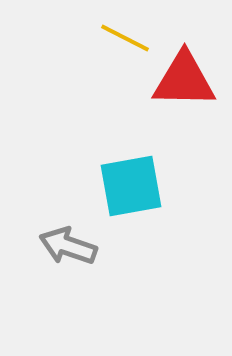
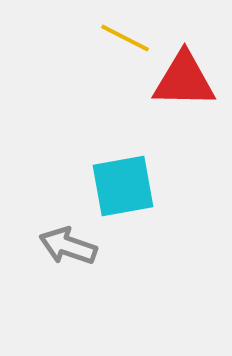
cyan square: moved 8 px left
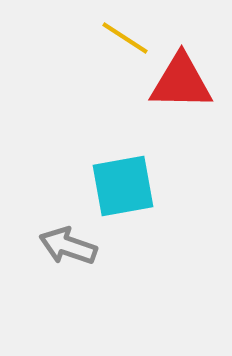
yellow line: rotated 6 degrees clockwise
red triangle: moved 3 px left, 2 px down
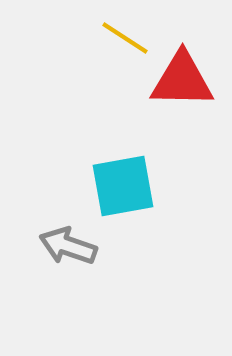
red triangle: moved 1 px right, 2 px up
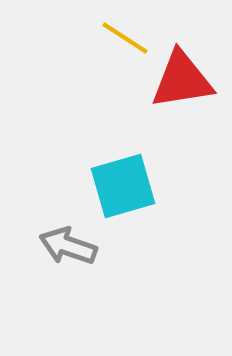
red triangle: rotated 10 degrees counterclockwise
cyan square: rotated 6 degrees counterclockwise
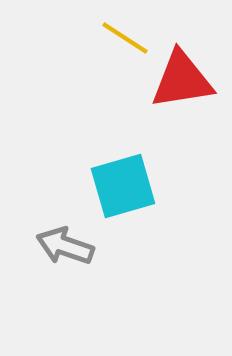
gray arrow: moved 3 px left
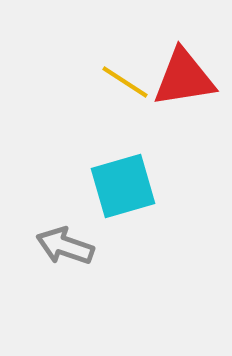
yellow line: moved 44 px down
red triangle: moved 2 px right, 2 px up
